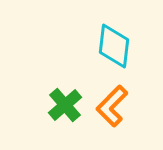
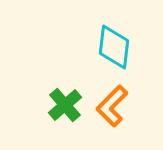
cyan diamond: moved 1 px down
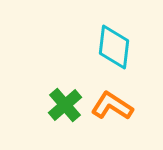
orange L-shape: rotated 78 degrees clockwise
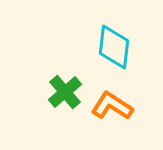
green cross: moved 13 px up
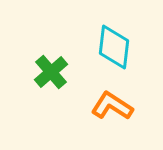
green cross: moved 14 px left, 20 px up
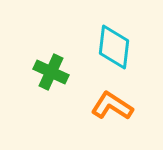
green cross: rotated 24 degrees counterclockwise
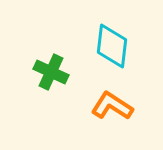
cyan diamond: moved 2 px left, 1 px up
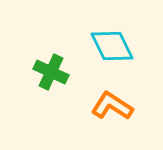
cyan diamond: rotated 33 degrees counterclockwise
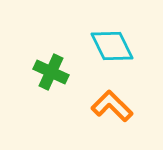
orange L-shape: rotated 12 degrees clockwise
